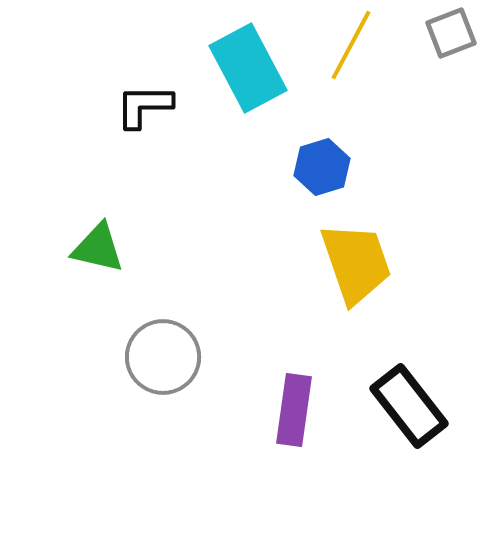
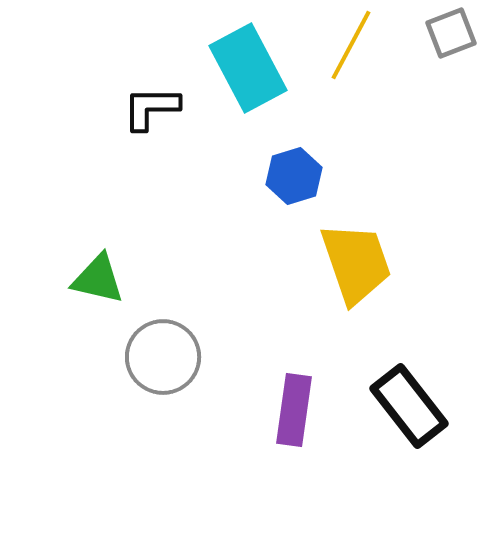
black L-shape: moved 7 px right, 2 px down
blue hexagon: moved 28 px left, 9 px down
green triangle: moved 31 px down
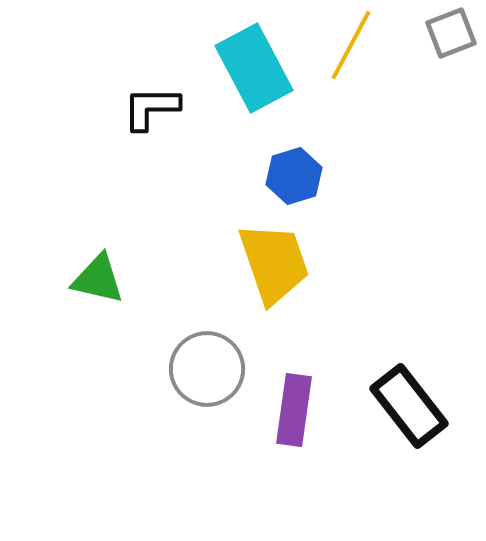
cyan rectangle: moved 6 px right
yellow trapezoid: moved 82 px left
gray circle: moved 44 px right, 12 px down
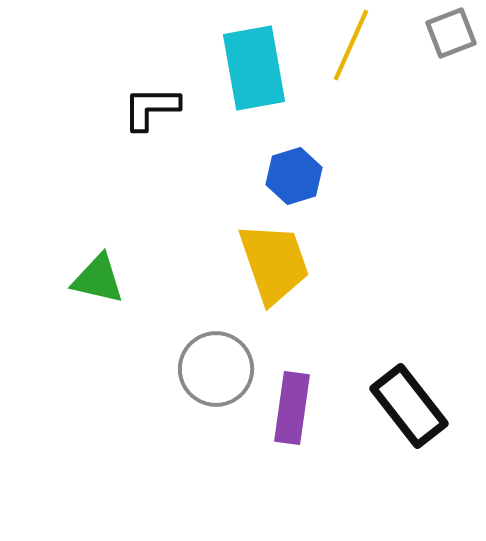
yellow line: rotated 4 degrees counterclockwise
cyan rectangle: rotated 18 degrees clockwise
gray circle: moved 9 px right
purple rectangle: moved 2 px left, 2 px up
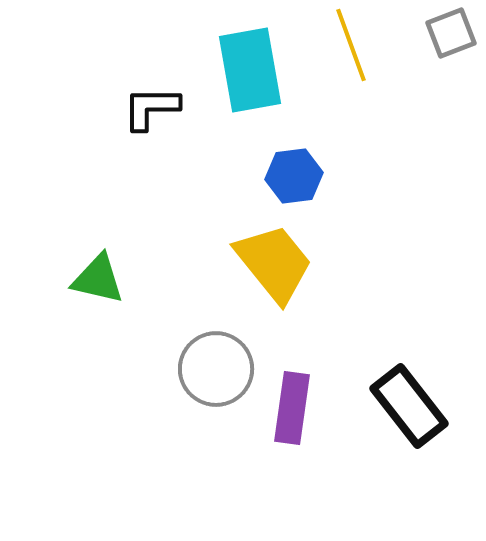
yellow line: rotated 44 degrees counterclockwise
cyan rectangle: moved 4 px left, 2 px down
blue hexagon: rotated 10 degrees clockwise
yellow trapezoid: rotated 20 degrees counterclockwise
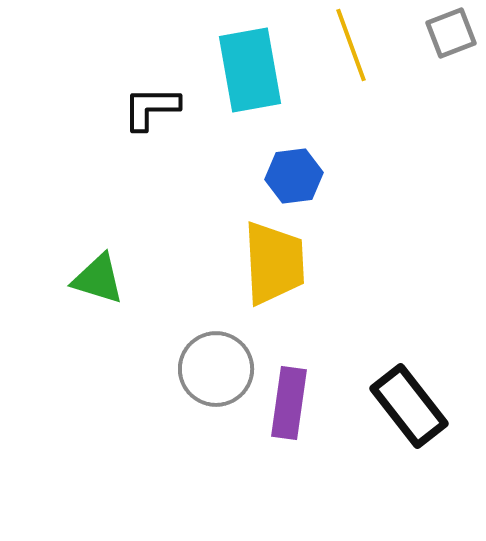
yellow trapezoid: rotated 36 degrees clockwise
green triangle: rotated 4 degrees clockwise
purple rectangle: moved 3 px left, 5 px up
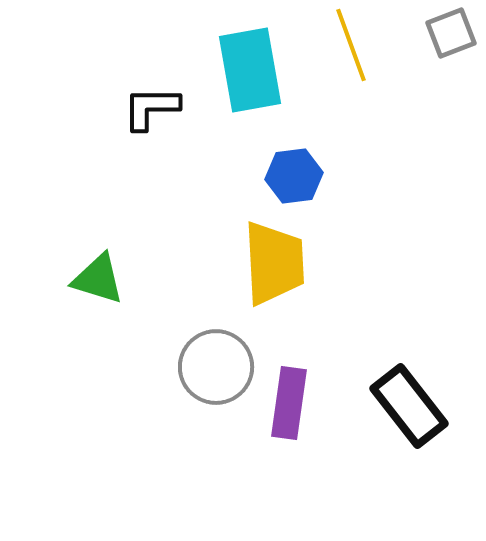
gray circle: moved 2 px up
